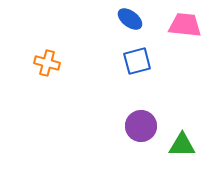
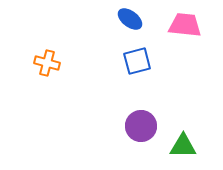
green triangle: moved 1 px right, 1 px down
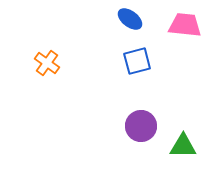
orange cross: rotated 20 degrees clockwise
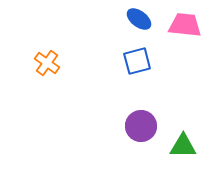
blue ellipse: moved 9 px right
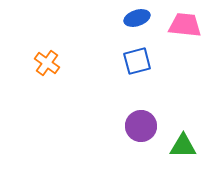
blue ellipse: moved 2 px left, 1 px up; rotated 55 degrees counterclockwise
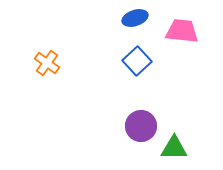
blue ellipse: moved 2 px left
pink trapezoid: moved 3 px left, 6 px down
blue square: rotated 28 degrees counterclockwise
green triangle: moved 9 px left, 2 px down
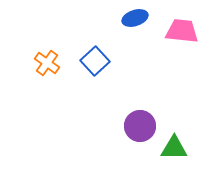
blue square: moved 42 px left
purple circle: moved 1 px left
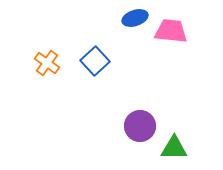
pink trapezoid: moved 11 px left
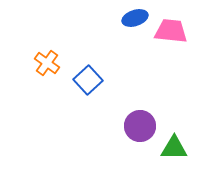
blue square: moved 7 px left, 19 px down
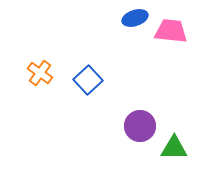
orange cross: moved 7 px left, 10 px down
